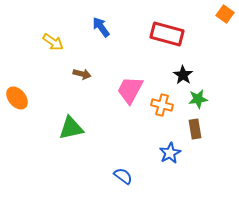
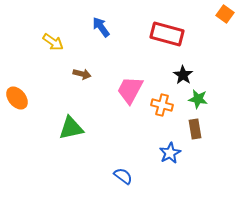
green star: rotated 18 degrees clockwise
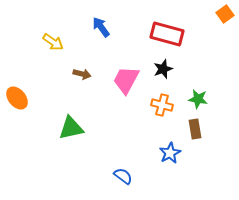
orange square: rotated 18 degrees clockwise
black star: moved 20 px left, 6 px up; rotated 18 degrees clockwise
pink trapezoid: moved 4 px left, 10 px up
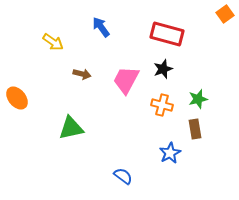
green star: rotated 24 degrees counterclockwise
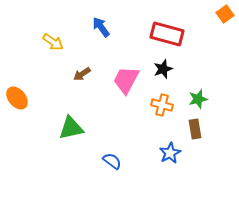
brown arrow: rotated 132 degrees clockwise
blue semicircle: moved 11 px left, 15 px up
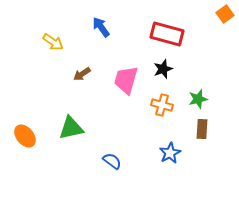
pink trapezoid: rotated 12 degrees counterclockwise
orange ellipse: moved 8 px right, 38 px down
brown rectangle: moved 7 px right; rotated 12 degrees clockwise
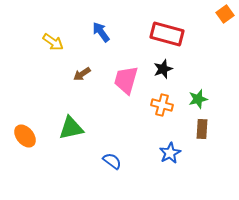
blue arrow: moved 5 px down
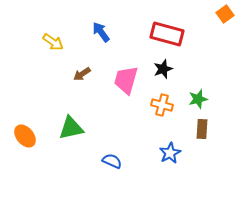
blue semicircle: rotated 12 degrees counterclockwise
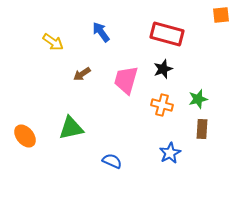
orange square: moved 4 px left, 1 px down; rotated 30 degrees clockwise
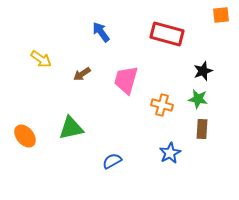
yellow arrow: moved 12 px left, 17 px down
black star: moved 40 px right, 2 px down
green star: rotated 24 degrees clockwise
blue semicircle: rotated 54 degrees counterclockwise
